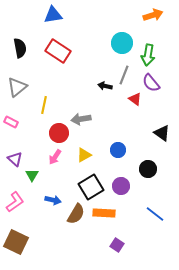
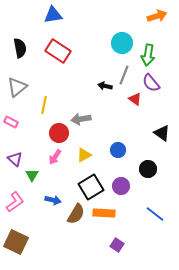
orange arrow: moved 4 px right, 1 px down
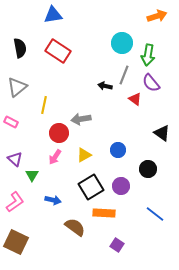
brown semicircle: moved 1 px left, 13 px down; rotated 85 degrees counterclockwise
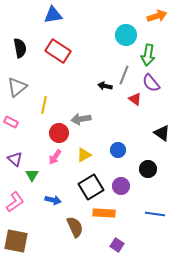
cyan circle: moved 4 px right, 8 px up
blue line: rotated 30 degrees counterclockwise
brown semicircle: rotated 30 degrees clockwise
brown square: moved 1 px up; rotated 15 degrees counterclockwise
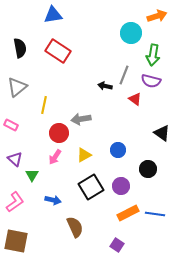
cyan circle: moved 5 px right, 2 px up
green arrow: moved 5 px right
purple semicircle: moved 2 px up; rotated 36 degrees counterclockwise
pink rectangle: moved 3 px down
orange rectangle: moved 24 px right; rotated 30 degrees counterclockwise
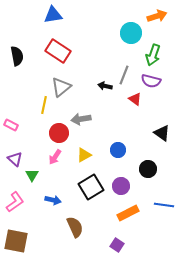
black semicircle: moved 3 px left, 8 px down
green arrow: rotated 10 degrees clockwise
gray triangle: moved 44 px right
blue line: moved 9 px right, 9 px up
